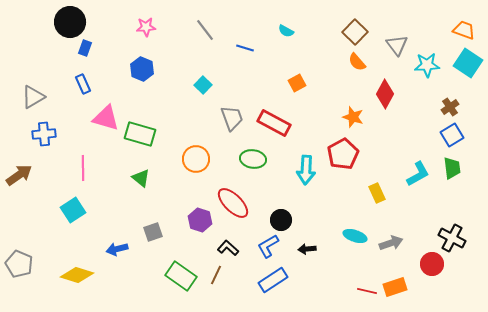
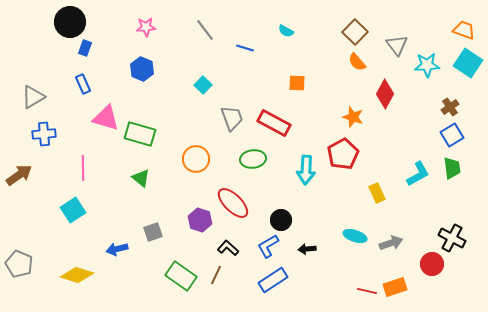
orange square at (297, 83): rotated 30 degrees clockwise
green ellipse at (253, 159): rotated 15 degrees counterclockwise
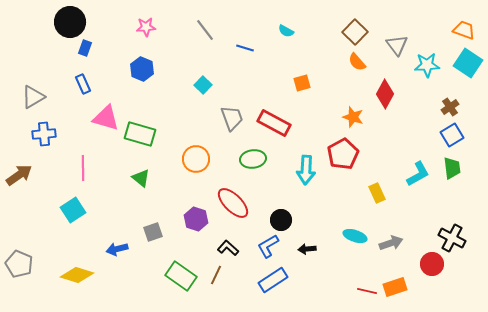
orange square at (297, 83): moved 5 px right; rotated 18 degrees counterclockwise
purple hexagon at (200, 220): moved 4 px left, 1 px up
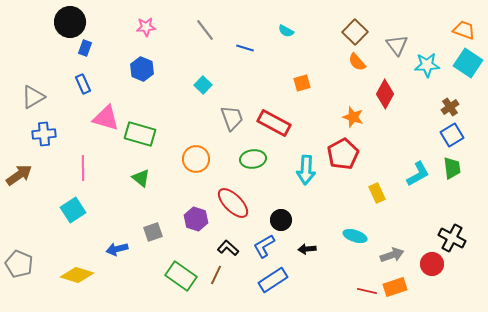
gray arrow at (391, 243): moved 1 px right, 12 px down
blue L-shape at (268, 246): moved 4 px left
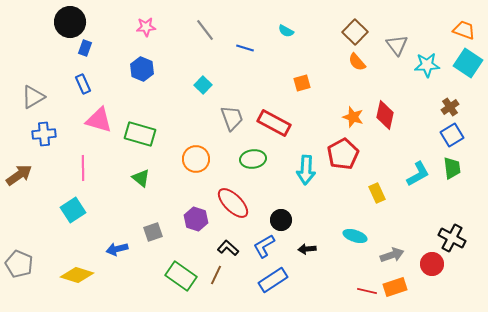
red diamond at (385, 94): moved 21 px down; rotated 16 degrees counterclockwise
pink triangle at (106, 118): moved 7 px left, 2 px down
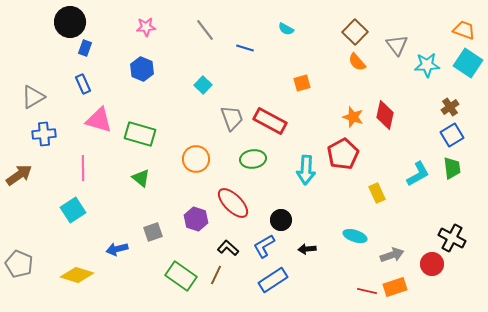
cyan semicircle at (286, 31): moved 2 px up
red rectangle at (274, 123): moved 4 px left, 2 px up
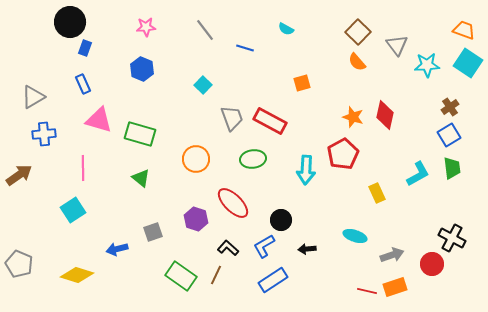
brown square at (355, 32): moved 3 px right
blue square at (452, 135): moved 3 px left
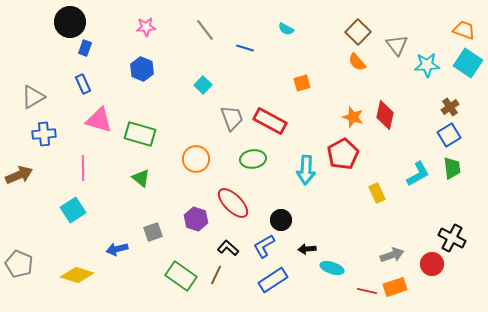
brown arrow at (19, 175): rotated 12 degrees clockwise
cyan ellipse at (355, 236): moved 23 px left, 32 px down
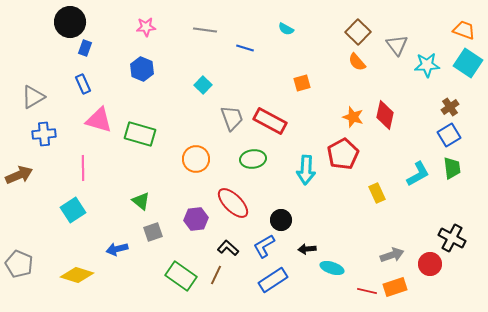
gray line at (205, 30): rotated 45 degrees counterclockwise
green triangle at (141, 178): moved 23 px down
purple hexagon at (196, 219): rotated 25 degrees counterclockwise
red circle at (432, 264): moved 2 px left
